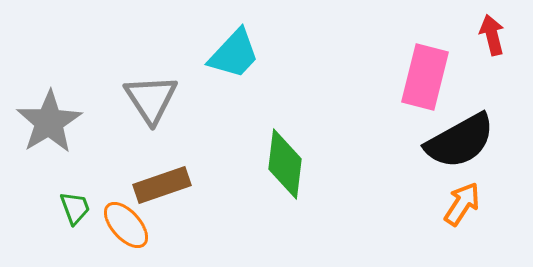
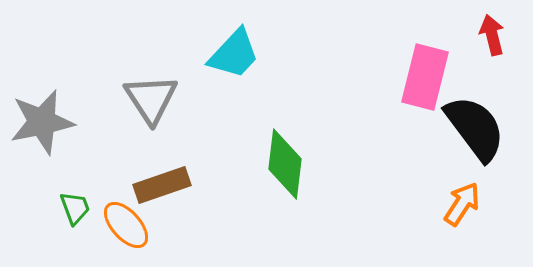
gray star: moved 7 px left; rotated 20 degrees clockwise
black semicircle: moved 15 px right, 13 px up; rotated 98 degrees counterclockwise
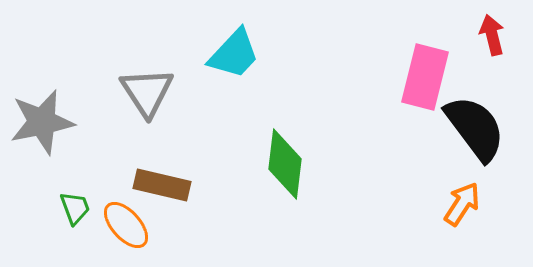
gray triangle: moved 4 px left, 7 px up
brown rectangle: rotated 32 degrees clockwise
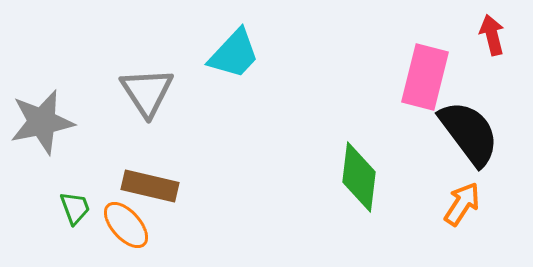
black semicircle: moved 6 px left, 5 px down
green diamond: moved 74 px right, 13 px down
brown rectangle: moved 12 px left, 1 px down
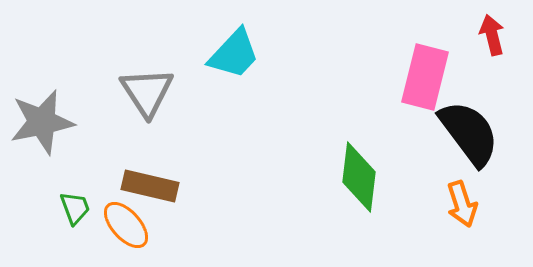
orange arrow: rotated 129 degrees clockwise
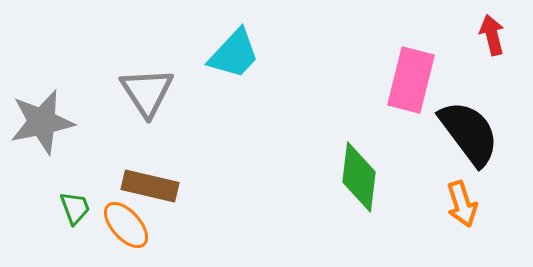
pink rectangle: moved 14 px left, 3 px down
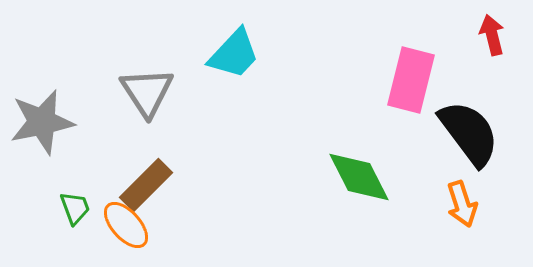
green diamond: rotated 34 degrees counterclockwise
brown rectangle: moved 4 px left, 1 px up; rotated 58 degrees counterclockwise
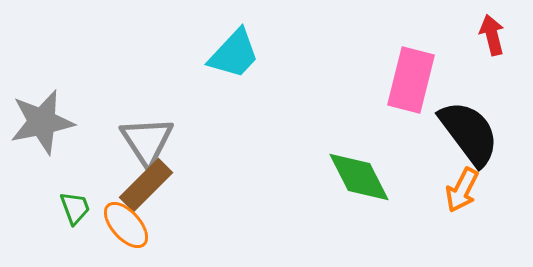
gray triangle: moved 49 px down
orange arrow: moved 14 px up; rotated 45 degrees clockwise
